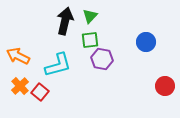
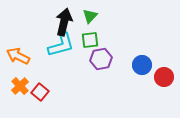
black arrow: moved 1 px left, 1 px down
blue circle: moved 4 px left, 23 px down
purple hexagon: moved 1 px left; rotated 20 degrees counterclockwise
cyan L-shape: moved 3 px right, 20 px up
red circle: moved 1 px left, 9 px up
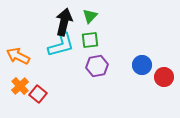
purple hexagon: moved 4 px left, 7 px down
red square: moved 2 px left, 2 px down
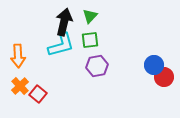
orange arrow: rotated 120 degrees counterclockwise
blue circle: moved 12 px right
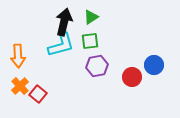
green triangle: moved 1 px right, 1 px down; rotated 14 degrees clockwise
green square: moved 1 px down
red circle: moved 32 px left
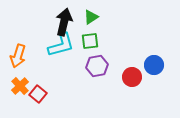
orange arrow: rotated 20 degrees clockwise
